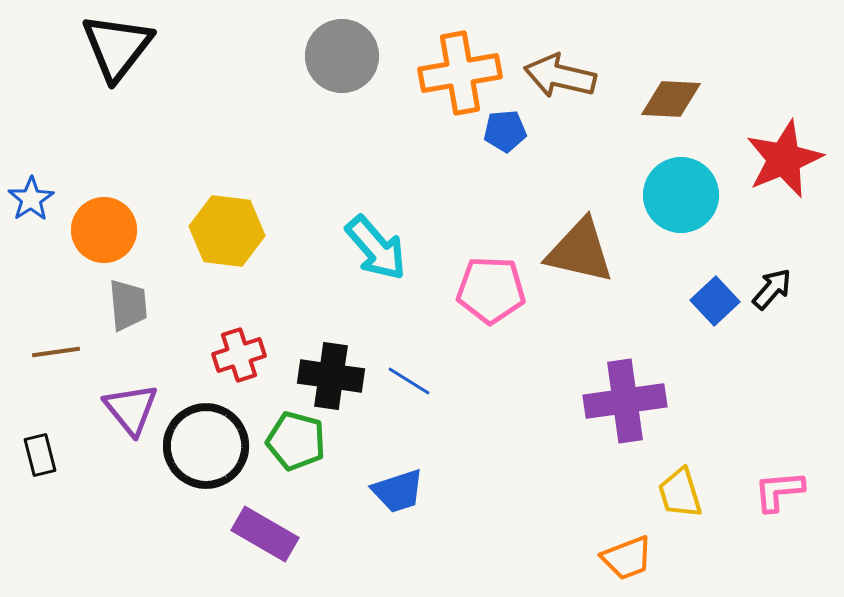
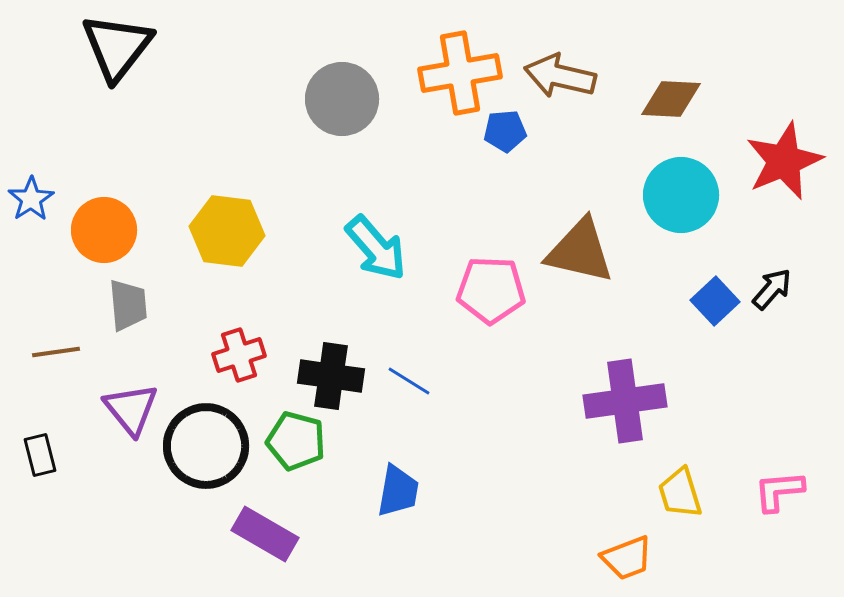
gray circle: moved 43 px down
red star: moved 2 px down
blue trapezoid: rotated 62 degrees counterclockwise
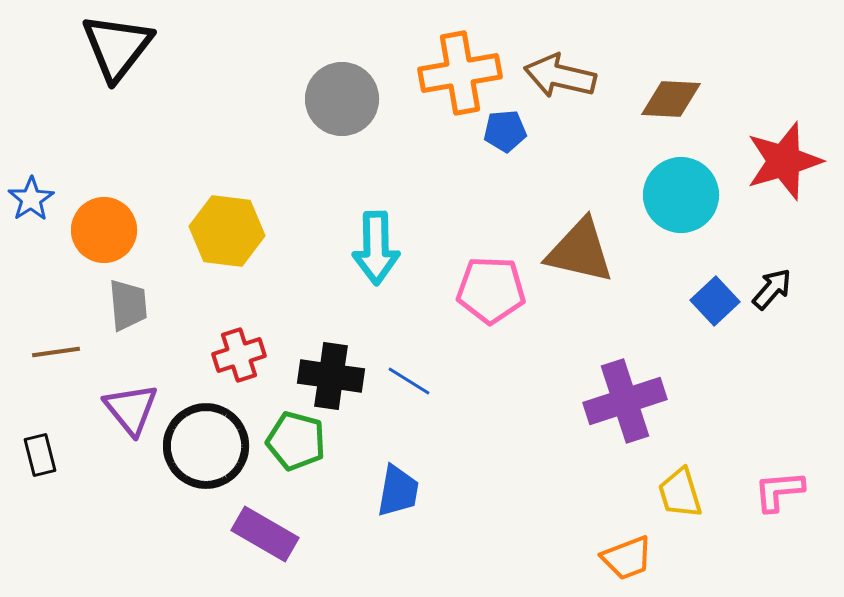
red star: rotated 6 degrees clockwise
cyan arrow: rotated 40 degrees clockwise
purple cross: rotated 10 degrees counterclockwise
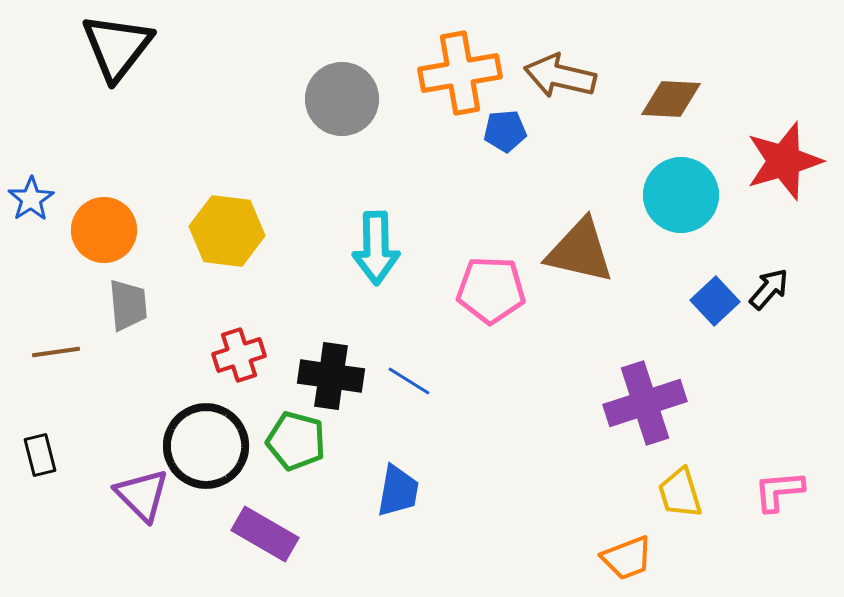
black arrow: moved 3 px left
purple cross: moved 20 px right, 2 px down
purple triangle: moved 11 px right, 86 px down; rotated 6 degrees counterclockwise
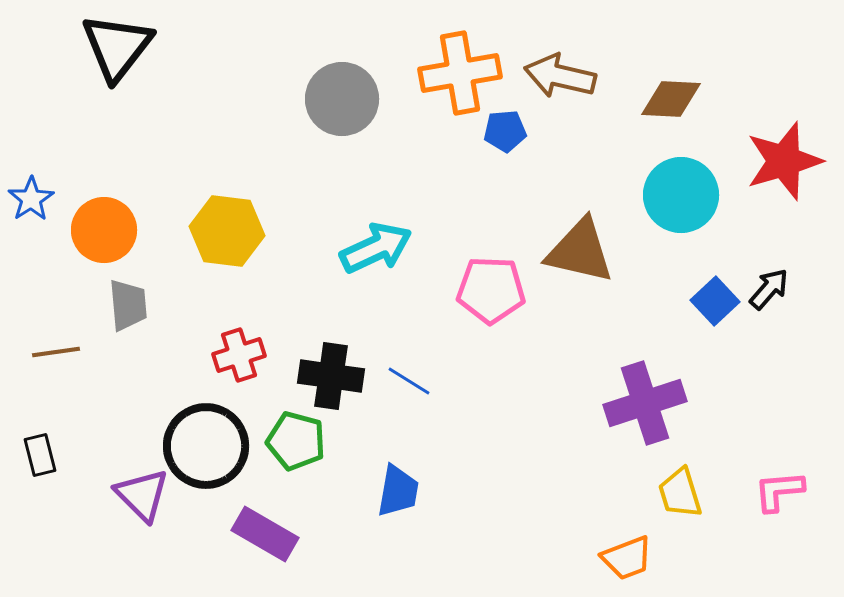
cyan arrow: rotated 114 degrees counterclockwise
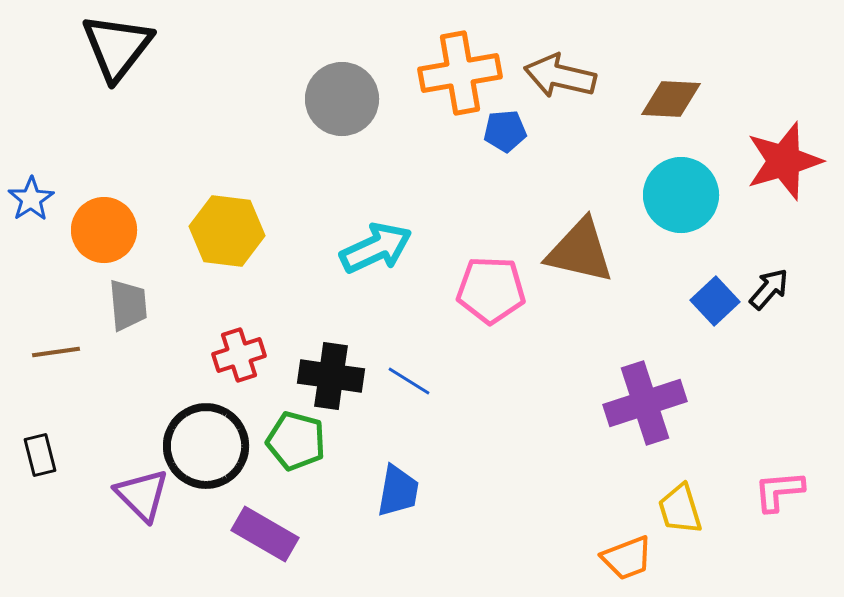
yellow trapezoid: moved 16 px down
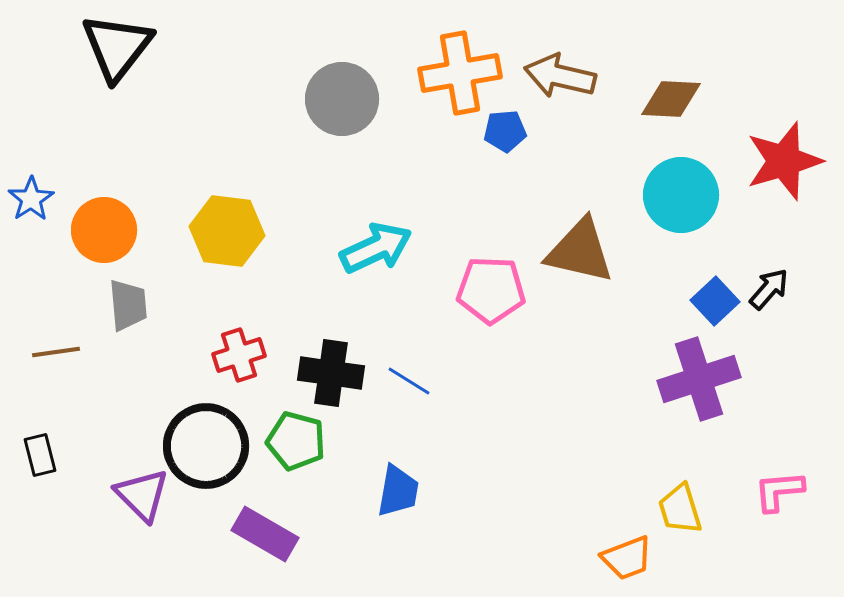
black cross: moved 3 px up
purple cross: moved 54 px right, 24 px up
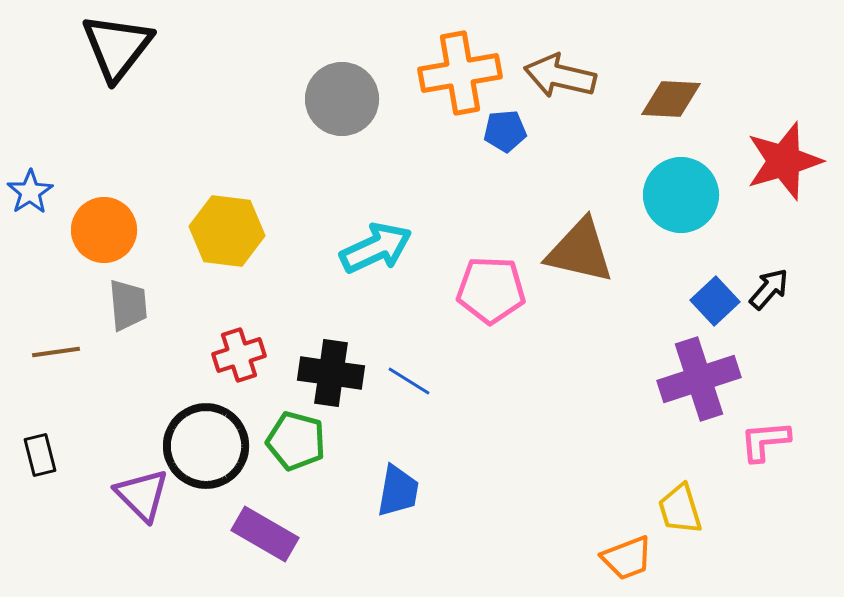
blue star: moved 1 px left, 7 px up
pink L-shape: moved 14 px left, 50 px up
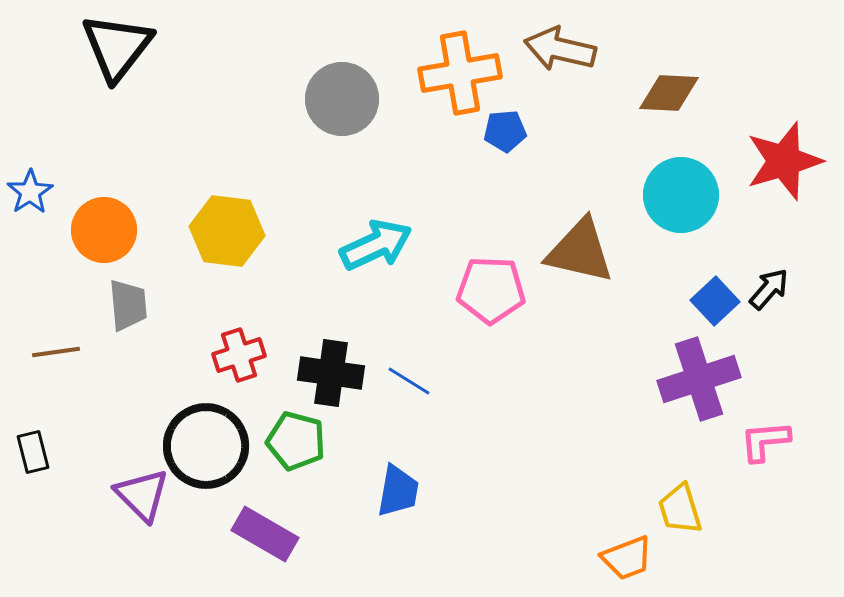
brown arrow: moved 27 px up
brown diamond: moved 2 px left, 6 px up
cyan arrow: moved 3 px up
black rectangle: moved 7 px left, 3 px up
